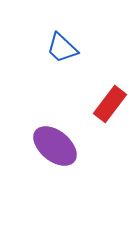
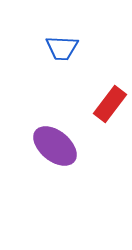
blue trapezoid: rotated 40 degrees counterclockwise
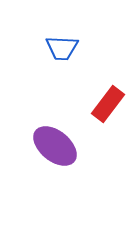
red rectangle: moved 2 px left
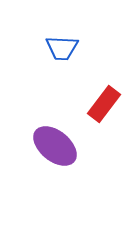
red rectangle: moved 4 px left
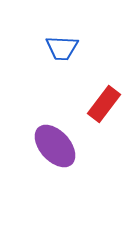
purple ellipse: rotated 9 degrees clockwise
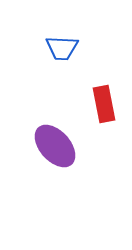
red rectangle: rotated 48 degrees counterclockwise
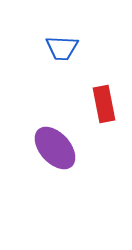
purple ellipse: moved 2 px down
